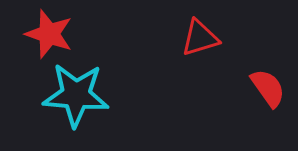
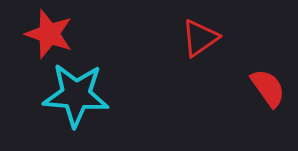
red triangle: rotated 18 degrees counterclockwise
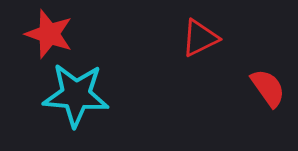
red triangle: rotated 9 degrees clockwise
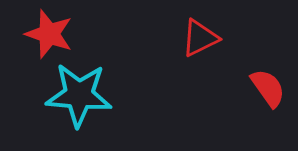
cyan star: moved 3 px right
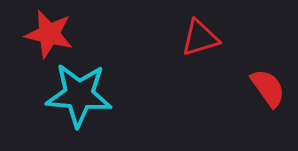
red star: rotated 6 degrees counterclockwise
red triangle: rotated 9 degrees clockwise
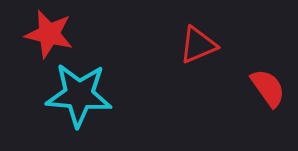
red triangle: moved 2 px left, 7 px down; rotated 6 degrees counterclockwise
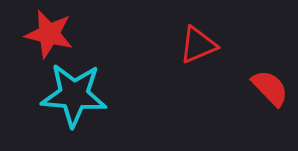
red semicircle: moved 2 px right; rotated 9 degrees counterclockwise
cyan star: moved 5 px left
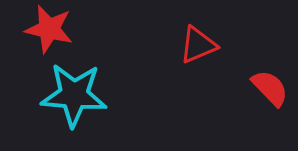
red star: moved 5 px up
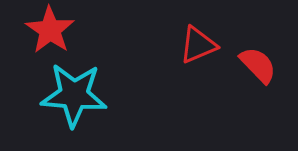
red star: moved 1 px right, 1 px down; rotated 21 degrees clockwise
red semicircle: moved 12 px left, 23 px up
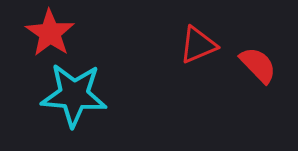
red star: moved 3 px down
